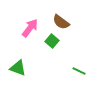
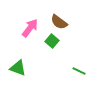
brown semicircle: moved 2 px left
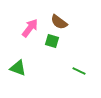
green square: rotated 24 degrees counterclockwise
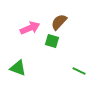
brown semicircle: rotated 96 degrees clockwise
pink arrow: rotated 30 degrees clockwise
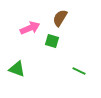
brown semicircle: moved 1 px right, 4 px up; rotated 12 degrees counterclockwise
green triangle: moved 1 px left, 1 px down
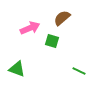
brown semicircle: moved 2 px right; rotated 18 degrees clockwise
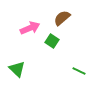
green square: rotated 16 degrees clockwise
green triangle: rotated 24 degrees clockwise
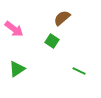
pink arrow: moved 16 px left, 1 px down; rotated 60 degrees clockwise
green triangle: rotated 42 degrees clockwise
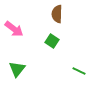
brown semicircle: moved 5 px left, 4 px up; rotated 48 degrees counterclockwise
green triangle: rotated 18 degrees counterclockwise
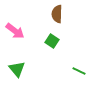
pink arrow: moved 1 px right, 2 px down
green triangle: rotated 18 degrees counterclockwise
